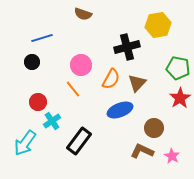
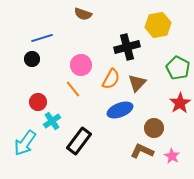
black circle: moved 3 px up
green pentagon: rotated 15 degrees clockwise
red star: moved 5 px down
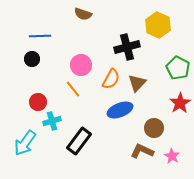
yellow hexagon: rotated 25 degrees counterclockwise
blue line: moved 2 px left, 2 px up; rotated 15 degrees clockwise
cyan cross: rotated 18 degrees clockwise
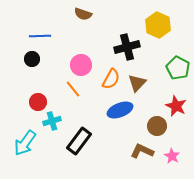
red star: moved 4 px left, 3 px down; rotated 15 degrees counterclockwise
brown circle: moved 3 px right, 2 px up
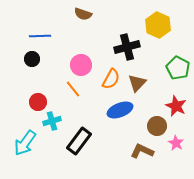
pink star: moved 4 px right, 13 px up
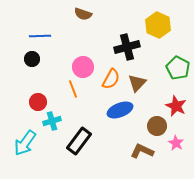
pink circle: moved 2 px right, 2 px down
orange line: rotated 18 degrees clockwise
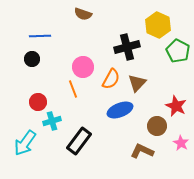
green pentagon: moved 17 px up
pink star: moved 5 px right
